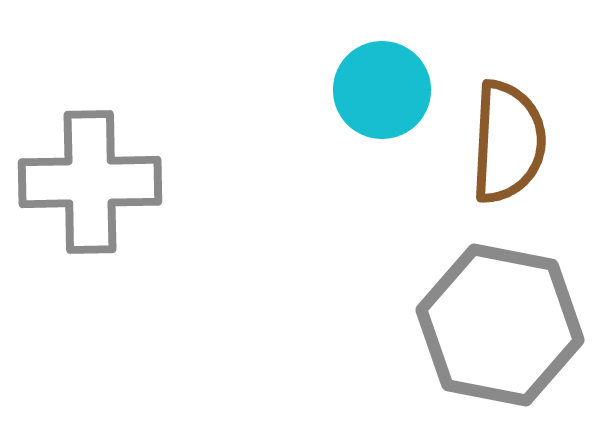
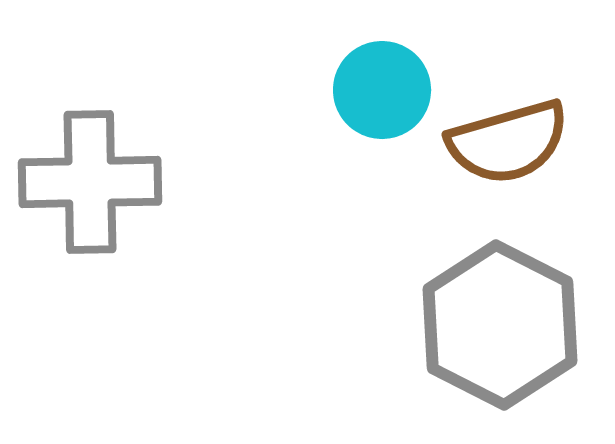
brown semicircle: rotated 71 degrees clockwise
gray hexagon: rotated 16 degrees clockwise
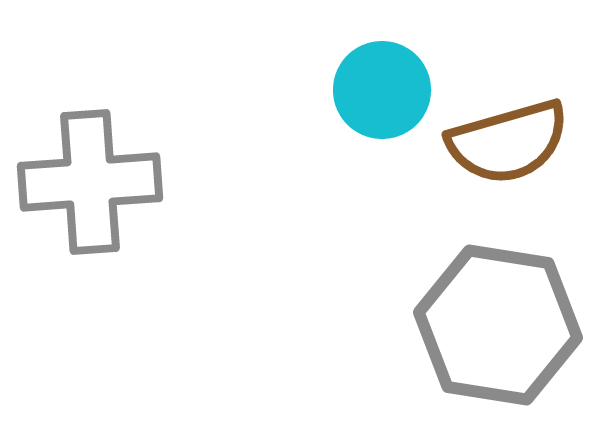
gray cross: rotated 3 degrees counterclockwise
gray hexagon: moved 2 px left; rotated 18 degrees counterclockwise
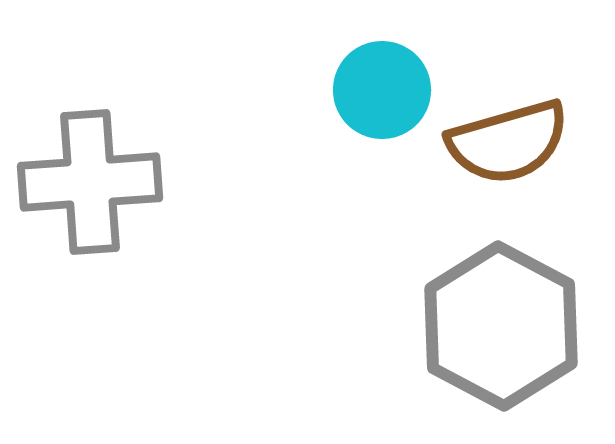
gray hexagon: moved 3 px right, 1 px down; rotated 19 degrees clockwise
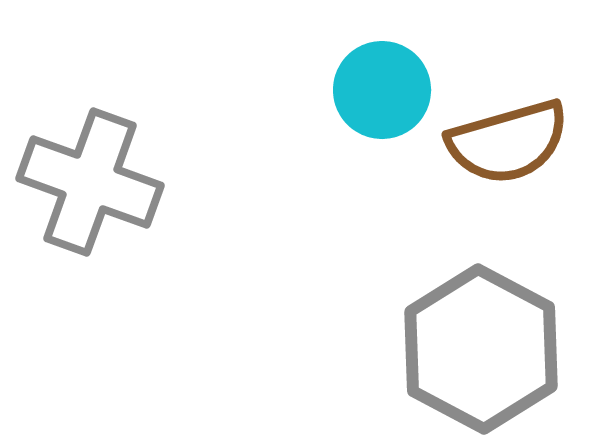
gray cross: rotated 24 degrees clockwise
gray hexagon: moved 20 px left, 23 px down
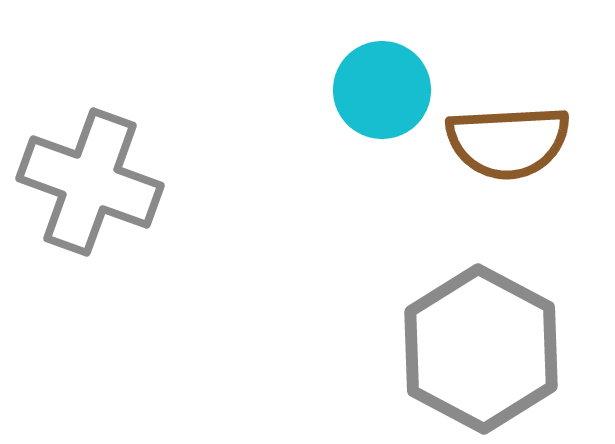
brown semicircle: rotated 13 degrees clockwise
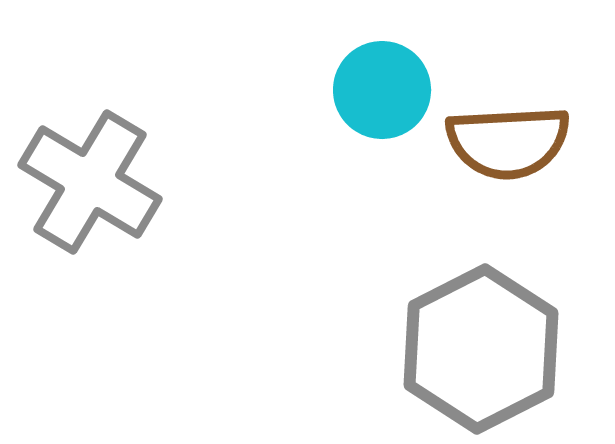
gray cross: rotated 11 degrees clockwise
gray hexagon: rotated 5 degrees clockwise
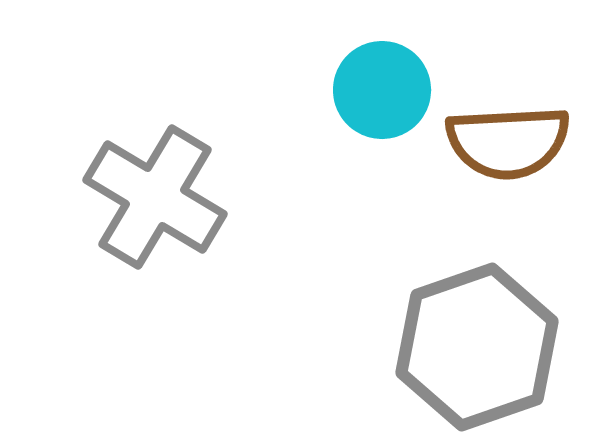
gray cross: moved 65 px right, 15 px down
gray hexagon: moved 4 px left, 2 px up; rotated 8 degrees clockwise
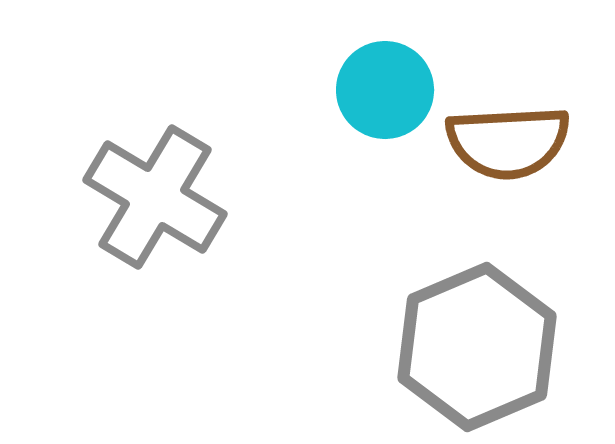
cyan circle: moved 3 px right
gray hexagon: rotated 4 degrees counterclockwise
